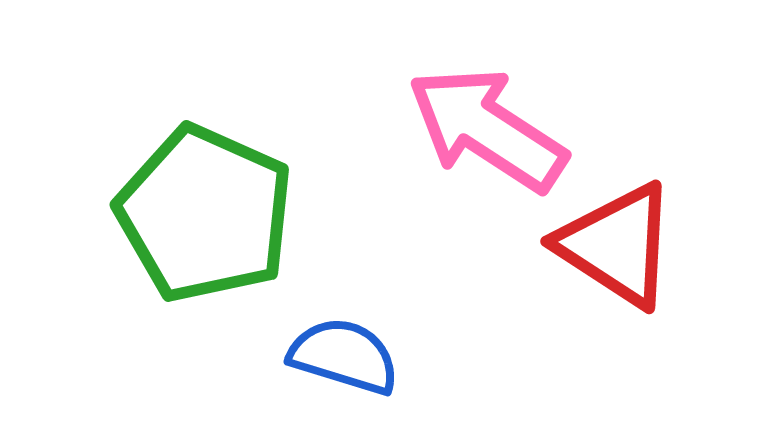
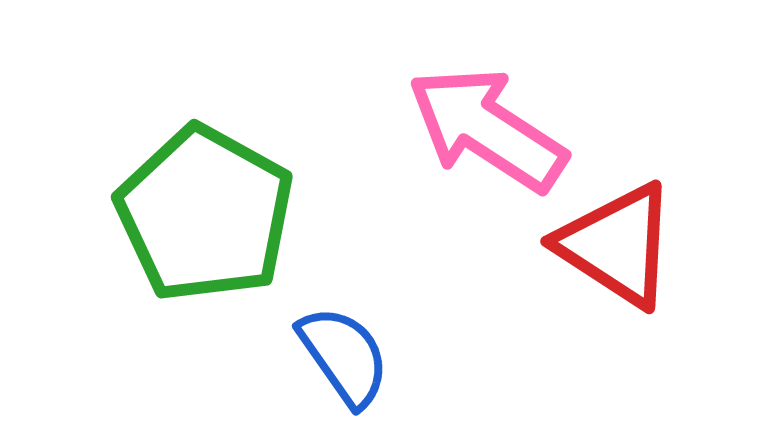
green pentagon: rotated 5 degrees clockwise
blue semicircle: rotated 38 degrees clockwise
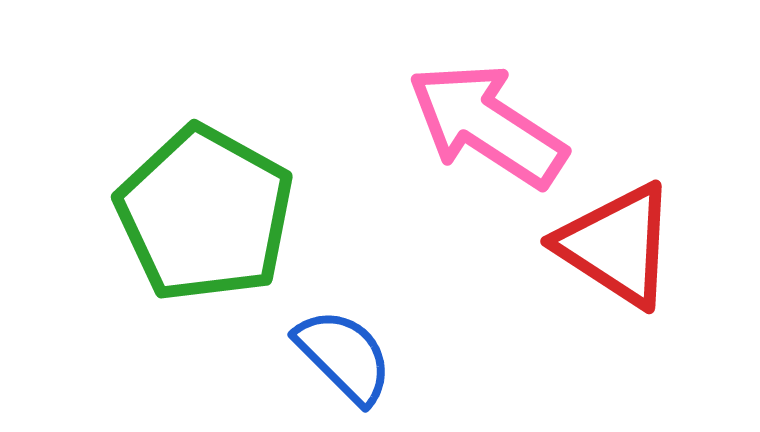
pink arrow: moved 4 px up
blue semicircle: rotated 10 degrees counterclockwise
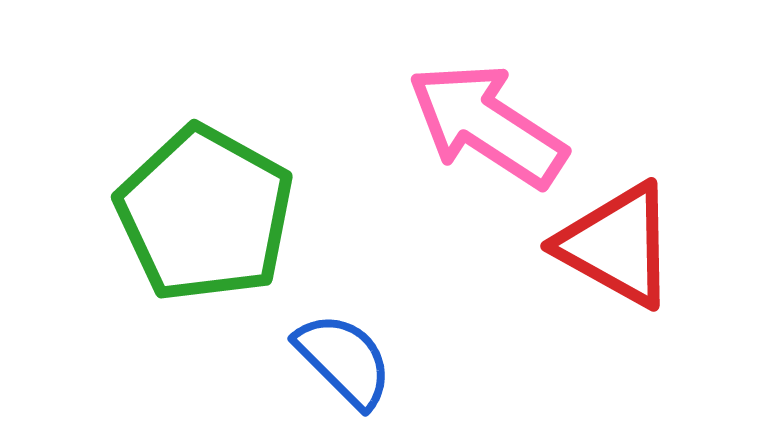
red triangle: rotated 4 degrees counterclockwise
blue semicircle: moved 4 px down
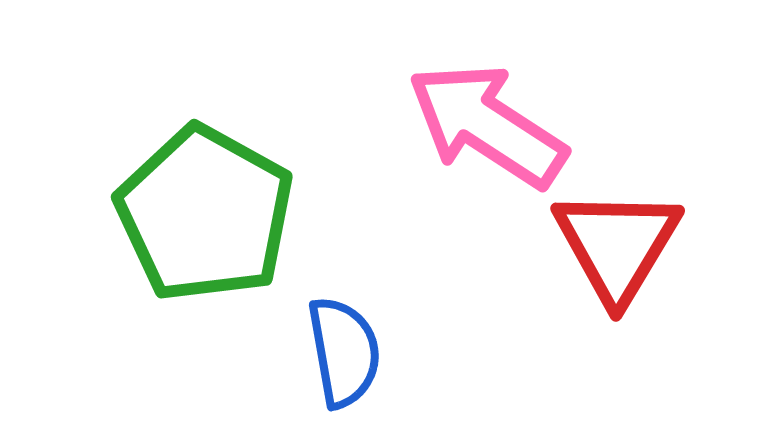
red triangle: rotated 32 degrees clockwise
blue semicircle: moved 8 px up; rotated 35 degrees clockwise
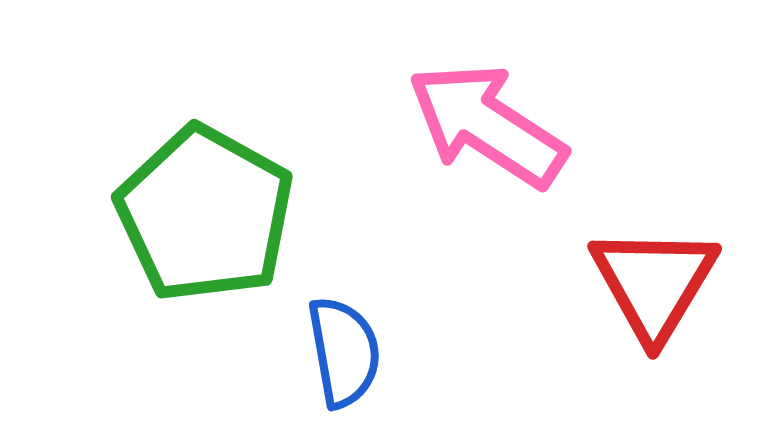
red triangle: moved 37 px right, 38 px down
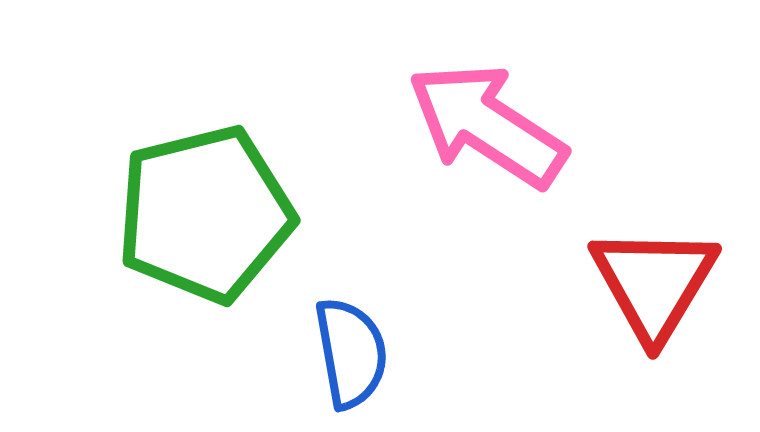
green pentagon: rotated 29 degrees clockwise
blue semicircle: moved 7 px right, 1 px down
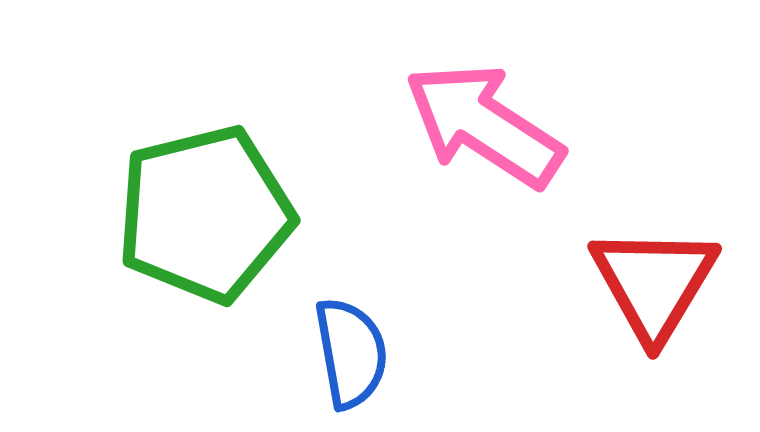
pink arrow: moved 3 px left
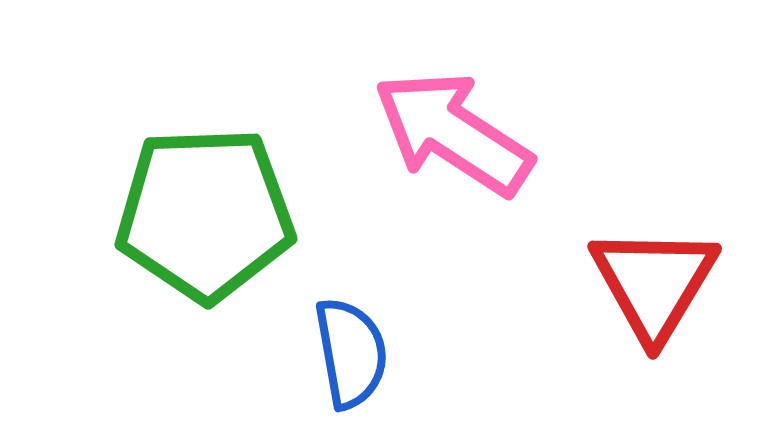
pink arrow: moved 31 px left, 8 px down
green pentagon: rotated 12 degrees clockwise
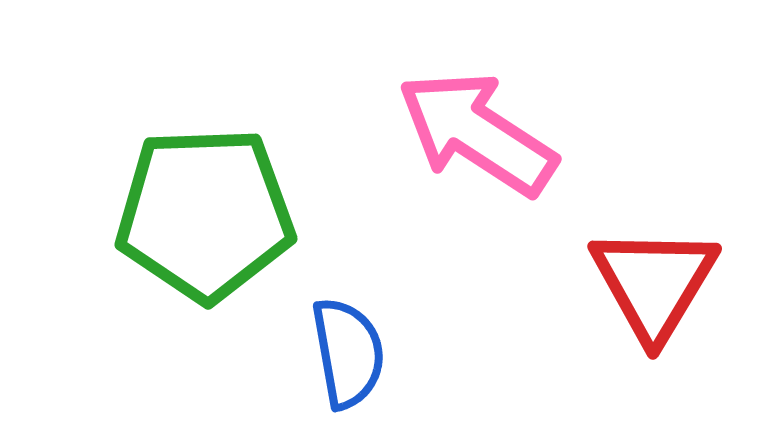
pink arrow: moved 24 px right
blue semicircle: moved 3 px left
